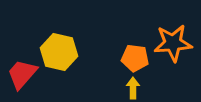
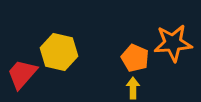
orange pentagon: rotated 16 degrees clockwise
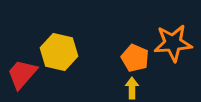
yellow arrow: moved 1 px left
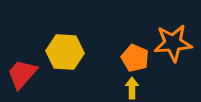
yellow hexagon: moved 6 px right; rotated 9 degrees counterclockwise
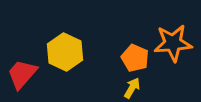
yellow hexagon: rotated 21 degrees clockwise
yellow arrow: rotated 30 degrees clockwise
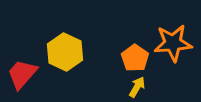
orange pentagon: rotated 12 degrees clockwise
yellow arrow: moved 5 px right, 1 px up
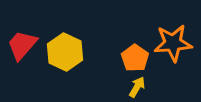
red trapezoid: moved 29 px up
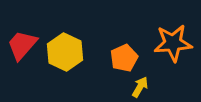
orange pentagon: moved 11 px left; rotated 12 degrees clockwise
yellow arrow: moved 3 px right
